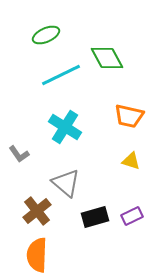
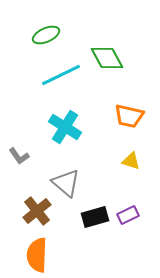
gray L-shape: moved 2 px down
purple rectangle: moved 4 px left, 1 px up
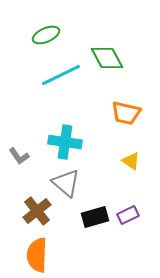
orange trapezoid: moved 3 px left, 3 px up
cyan cross: moved 15 px down; rotated 24 degrees counterclockwise
yellow triangle: rotated 18 degrees clockwise
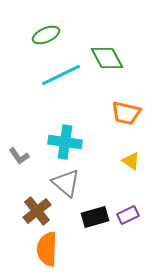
orange semicircle: moved 10 px right, 6 px up
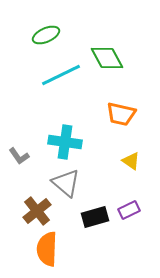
orange trapezoid: moved 5 px left, 1 px down
purple rectangle: moved 1 px right, 5 px up
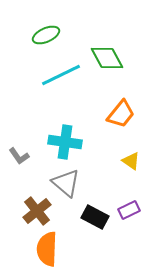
orange trapezoid: rotated 64 degrees counterclockwise
black rectangle: rotated 44 degrees clockwise
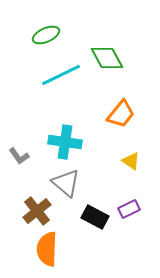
purple rectangle: moved 1 px up
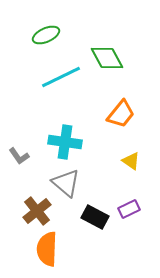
cyan line: moved 2 px down
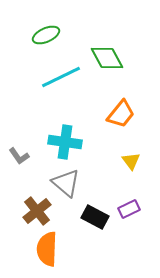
yellow triangle: rotated 18 degrees clockwise
